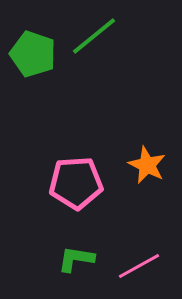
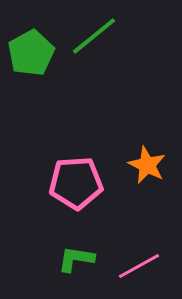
green pentagon: moved 2 px left, 1 px up; rotated 24 degrees clockwise
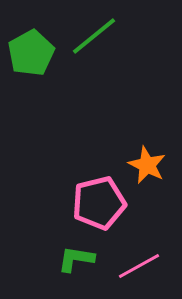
pink pentagon: moved 23 px right, 20 px down; rotated 10 degrees counterclockwise
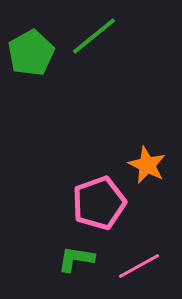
pink pentagon: rotated 6 degrees counterclockwise
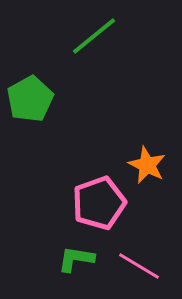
green pentagon: moved 1 px left, 46 px down
pink line: rotated 60 degrees clockwise
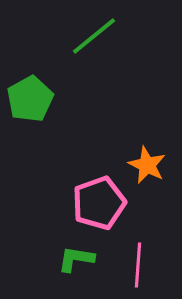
pink line: moved 1 px left, 1 px up; rotated 63 degrees clockwise
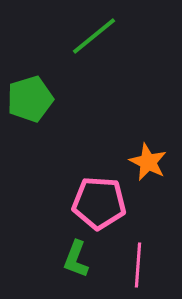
green pentagon: rotated 12 degrees clockwise
orange star: moved 1 px right, 3 px up
pink pentagon: rotated 24 degrees clockwise
green L-shape: rotated 78 degrees counterclockwise
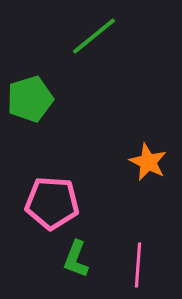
pink pentagon: moved 47 px left
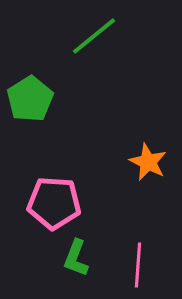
green pentagon: rotated 15 degrees counterclockwise
pink pentagon: moved 2 px right
green L-shape: moved 1 px up
